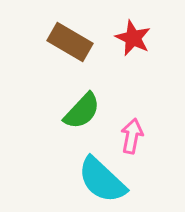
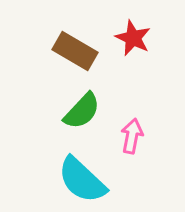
brown rectangle: moved 5 px right, 9 px down
cyan semicircle: moved 20 px left
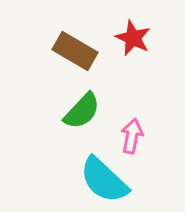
cyan semicircle: moved 22 px right
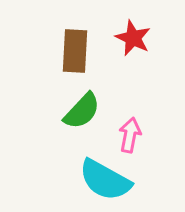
brown rectangle: rotated 63 degrees clockwise
pink arrow: moved 2 px left, 1 px up
cyan semicircle: moved 1 px right; rotated 14 degrees counterclockwise
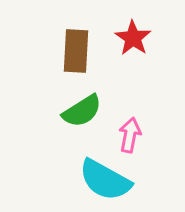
red star: rotated 9 degrees clockwise
brown rectangle: moved 1 px right
green semicircle: rotated 15 degrees clockwise
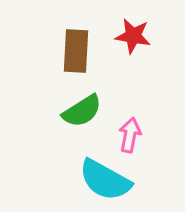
red star: moved 2 px up; rotated 24 degrees counterclockwise
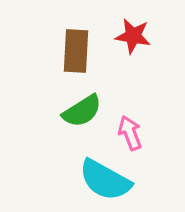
pink arrow: moved 2 px up; rotated 32 degrees counterclockwise
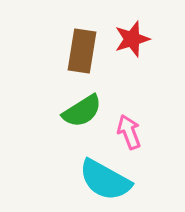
red star: moved 1 px left, 3 px down; rotated 27 degrees counterclockwise
brown rectangle: moved 6 px right; rotated 6 degrees clockwise
pink arrow: moved 1 px left, 1 px up
